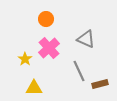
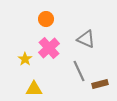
yellow triangle: moved 1 px down
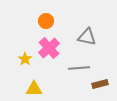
orange circle: moved 2 px down
gray triangle: moved 1 px right, 2 px up; rotated 12 degrees counterclockwise
gray line: moved 3 px up; rotated 70 degrees counterclockwise
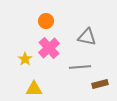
gray line: moved 1 px right, 1 px up
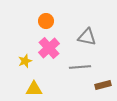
yellow star: moved 2 px down; rotated 16 degrees clockwise
brown rectangle: moved 3 px right, 1 px down
